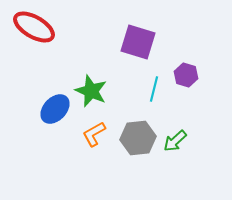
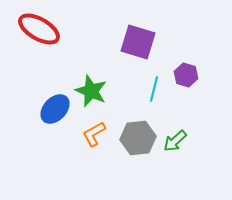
red ellipse: moved 5 px right, 2 px down
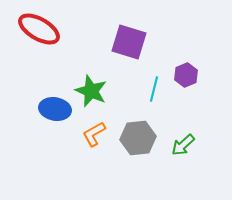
purple square: moved 9 px left
purple hexagon: rotated 20 degrees clockwise
blue ellipse: rotated 56 degrees clockwise
green arrow: moved 8 px right, 4 px down
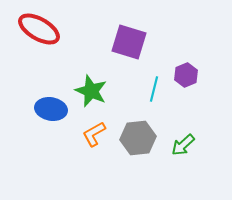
blue ellipse: moved 4 px left
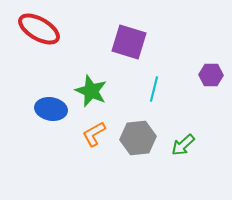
purple hexagon: moved 25 px right; rotated 25 degrees clockwise
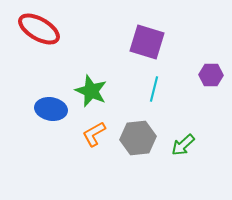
purple square: moved 18 px right
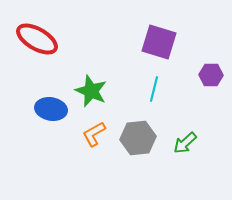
red ellipse: moved 2 px left, 10 px down
purple square: moved 12 px right
green arrow: moved 2 px right, 2 px up
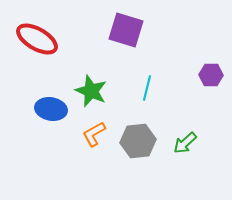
purple square: moved 33 px left, 12 px up
cyan line: moved 7 px left, 1 px up
gray hexagon: moved 3 px down
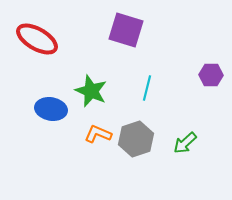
orange L-shape: moved 4 px right; rotated 52 degrees clockwise
gray hexagon: moved 2 px left, 2 px up; rotated 12 degrees counterclockwise
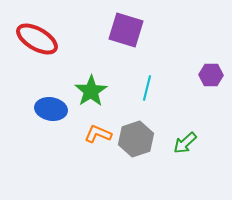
green star: rotated 16 degrees clockwise
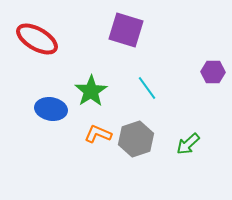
purple hexagon: moved 2 px right, 3 px up
cyan line: rotated 50 degrees counterclockwise
green arrow: moved 3 px right, 1 px down
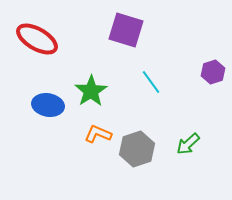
purple hexagon: rotated 20 degrees counterclockwise
cyan line: moved 4 px right, 6 px up
blue ellipse: moved 3 px left, 4 px up
gray hexagon: moved 1 px right, 10 px down
